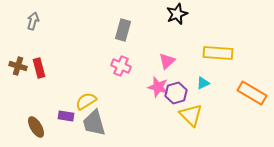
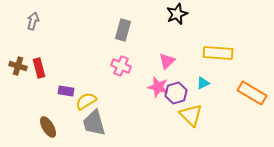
purple rectangle: moved 25 px up
brown ellipse: moved 12 px right
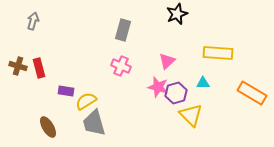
cyan triangle: rotated 24 degrees clockwise
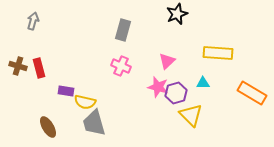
yellow semicircle: moved 1 px left, 1 px down; rotated 135 degrees counterclockwise
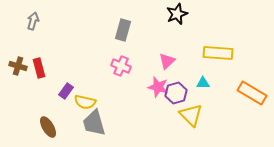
purple rectangle: rotated 63 degrees counterclockwise
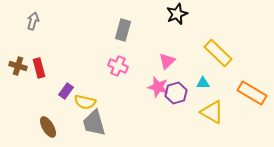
yellow rectangle: rotated 40 degrees clockwise
pink cross: moved 3 px left
yellow triangle: moved 21 px right, 3 px up; rotated 15 degrees counterclockwise
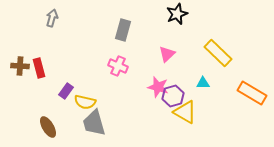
gray arrow: moved 19 px right, 3 px up
pink triangle: moved 7 px up
brown cross: moved 2 px right; rotated 12 degrees counterclockwise
purple hexagon: moved 3 px left, 3 px down
yellow triangle: moved 27 px left
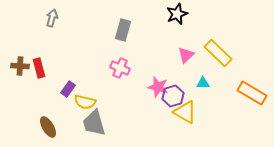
pink triangle: moved 19 px right, 1 px down
pink cross: moved 2 px right, 2 px down
purple rectangle: moved 2 px right, 2 px up
